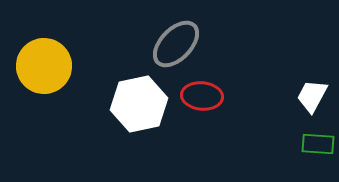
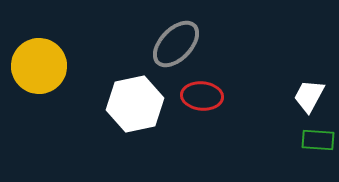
yellow circle: moved 5 px left
white trapezoid: moved 3 px left
white hexagon: moved 4 px left
green rectangle: moved 4 px up
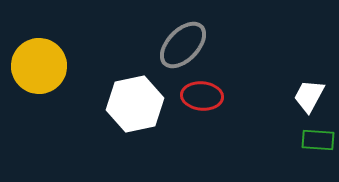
gray ellipse: moved 7 px right, 1 px down
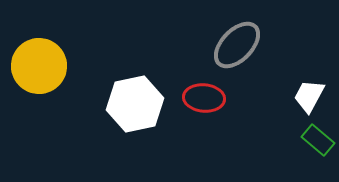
gray ellipse: moved 54 px right
red ellipse: moved 2 px right, 2 px down
green rectangle: rotated 36 degrees clockwise
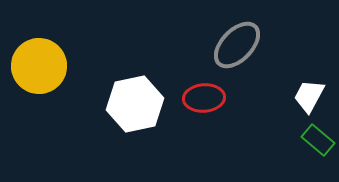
red ellipse: rotated 9 degrees counterclockwise
